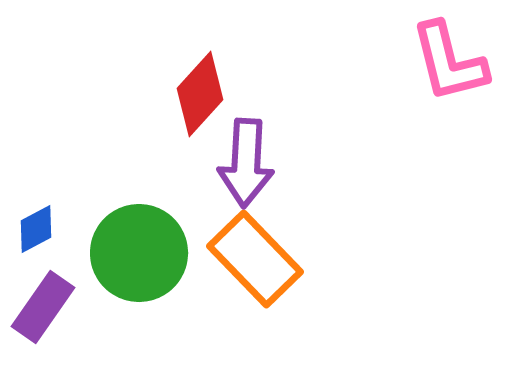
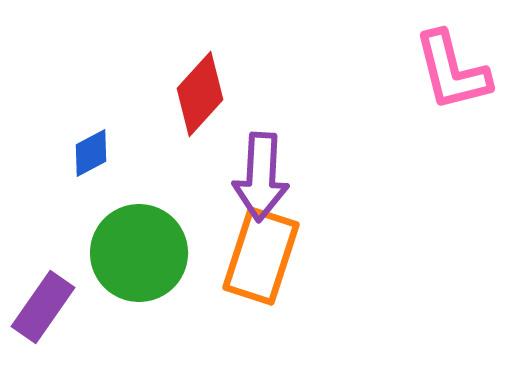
pink L-shape: moved 3 px right, 9 px down
purple arrow: moved 15 px right, 14 px down
blue diamond: moved 55 px right, 76 px up
orange rectangle: moved 6 px right, 3 px up; rotated 62 degrees clockwise
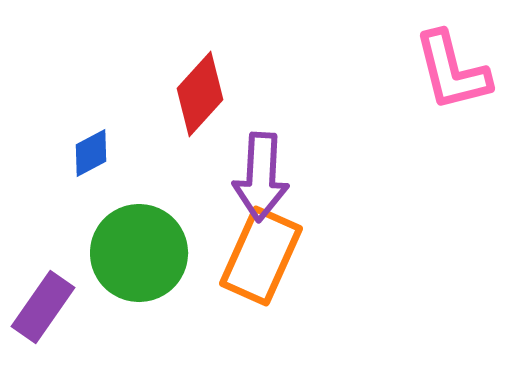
orange rectangle: rotated 6 degrees clockwise
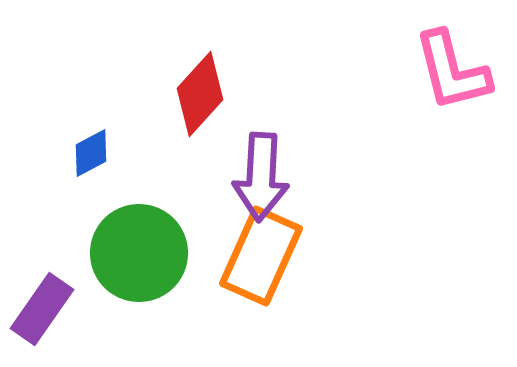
purple rectangle: moved 1 px left, 2 px down
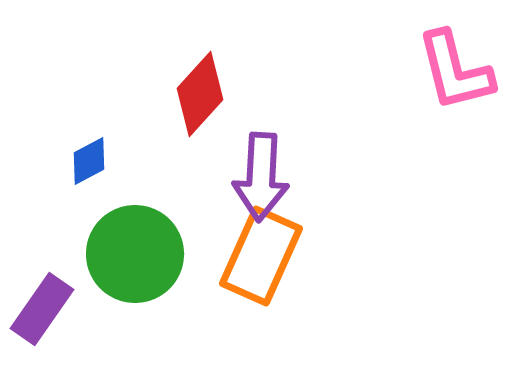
pink L-shape: moved 3 px right
blue diamond: moved 2 px left, 8 px down
green circle: moved 4 px left, 1 px down
